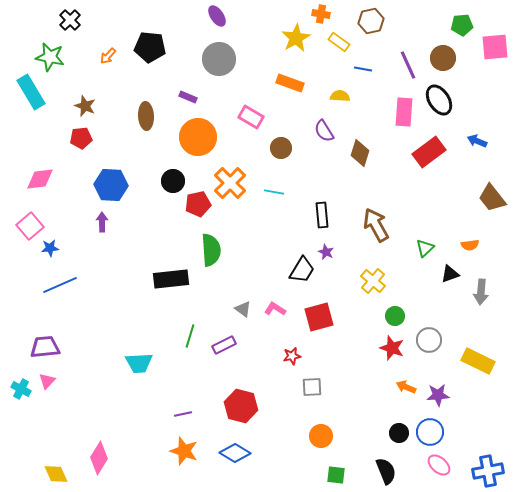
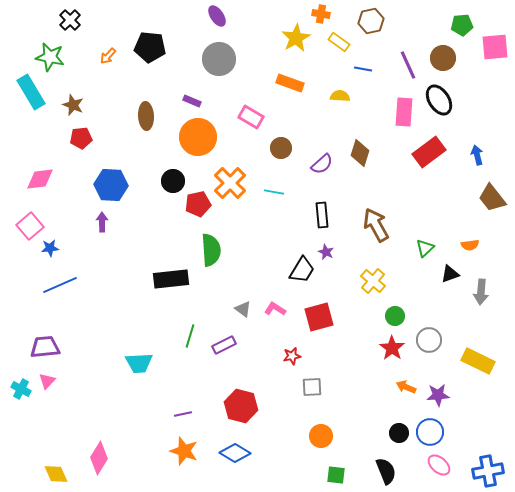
purple rectangle at (188, 97): moved 4 px right, 4 px down
brown star at (85, 106): moved 12 px left, 1 px up
purple semicircle at (324, 131): moved 2 px left, 33 px down; rotated 100 degrees counterclockwise
blue arrow at (477, 141): moved 14 px down; rotated 54 degrees clockwise
red star at (392, 348): rotated 15 degrees clockwise
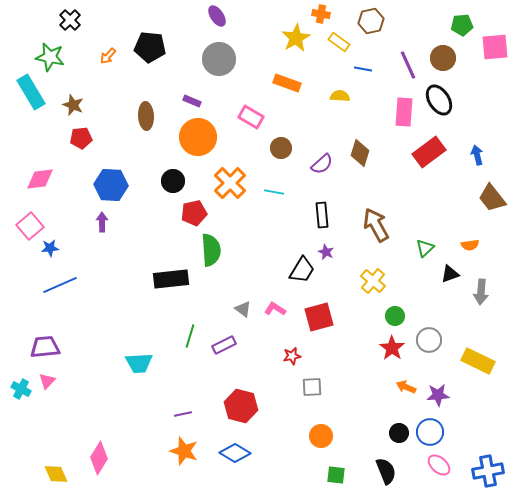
orange rectangle at (290, 83): moved 3 px left
red pentagon at (198, 204): moved 4 px left, 9 px down
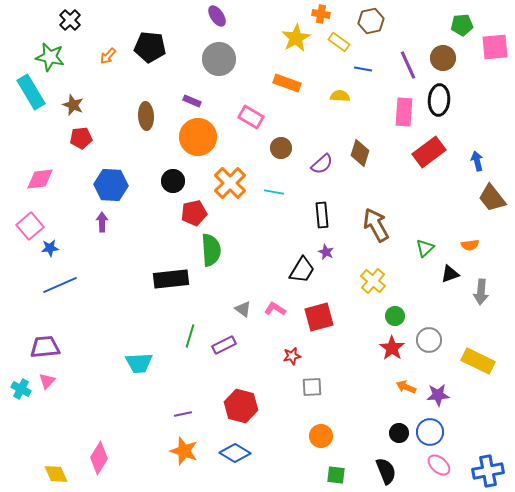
black ellipse at (439, 100): rotated 36 degrees clockwise
blue arrow at (477, 155): moved 6 px down
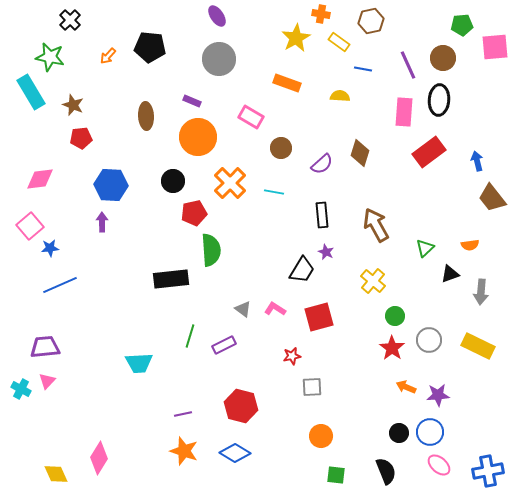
yellow rectangle at (478, 361): moved 15 px up
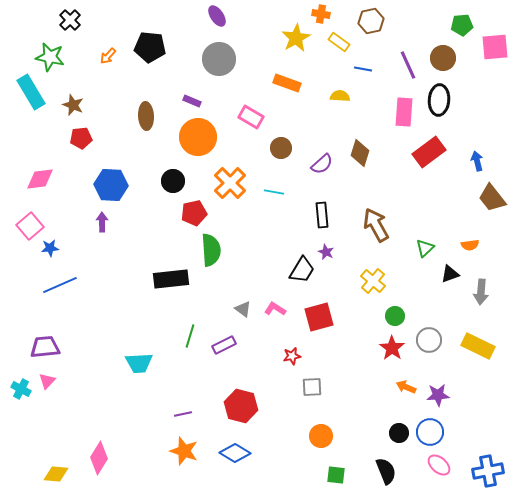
yellow diamond at (56, 474): rotated 60 degrees counterclockwise
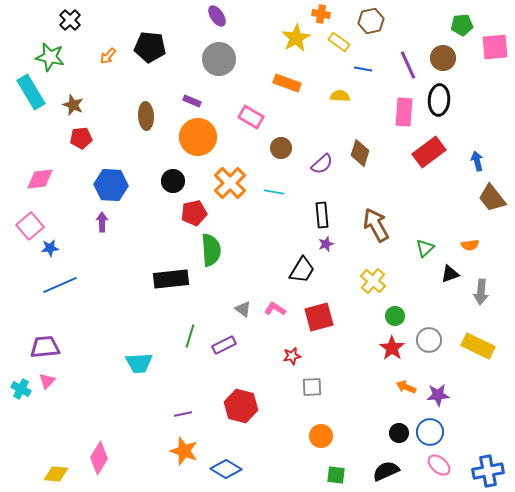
purple star at (326, 252): moved 8 px up; rotated 28 degrees clockwise
blue diamond at (235, 453): moved 9 px left, 16 px down
black semicircle at (386, 471): rotated 92 degrees counterclockwise
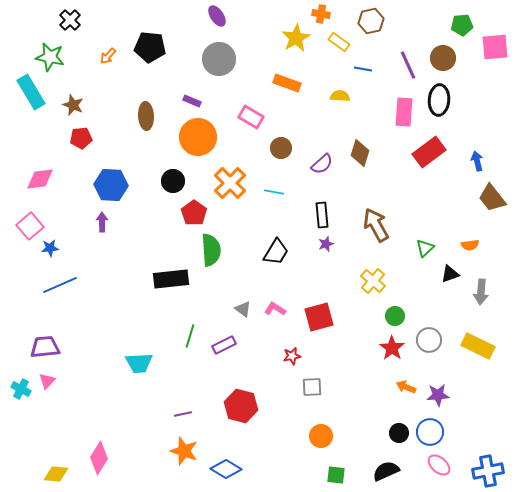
red pentagon at (194, 213): rotated 25 degrees counterclockwise
black trapezoid at (302, 270): moved 26 px left, 18 px up
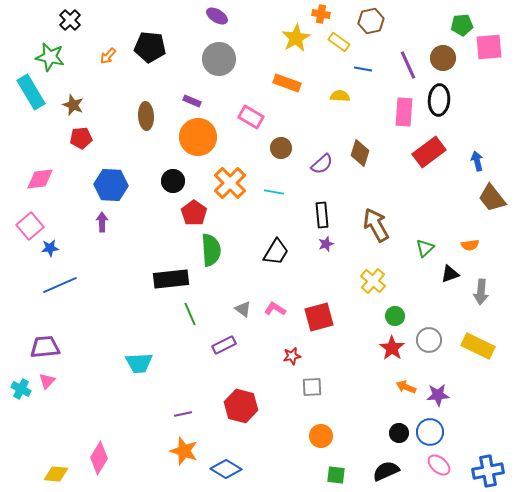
purple ellipse at (217, 16): rotated 25 degrees counterclockwise
pink square at (495, 47): moved 6 px left
green line at (190, 336): moved 22 px up; rotated 40 degrees counterclockwise
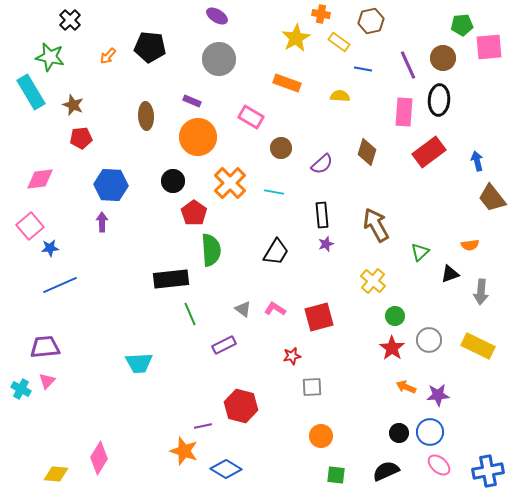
brown diamond at (360, 153): moved 7 px right, 1 px up
green triangle at (425, 248): moved 5 px left, 4 px down
purple line at (183, 414): moved 20 px right, 12 px down
